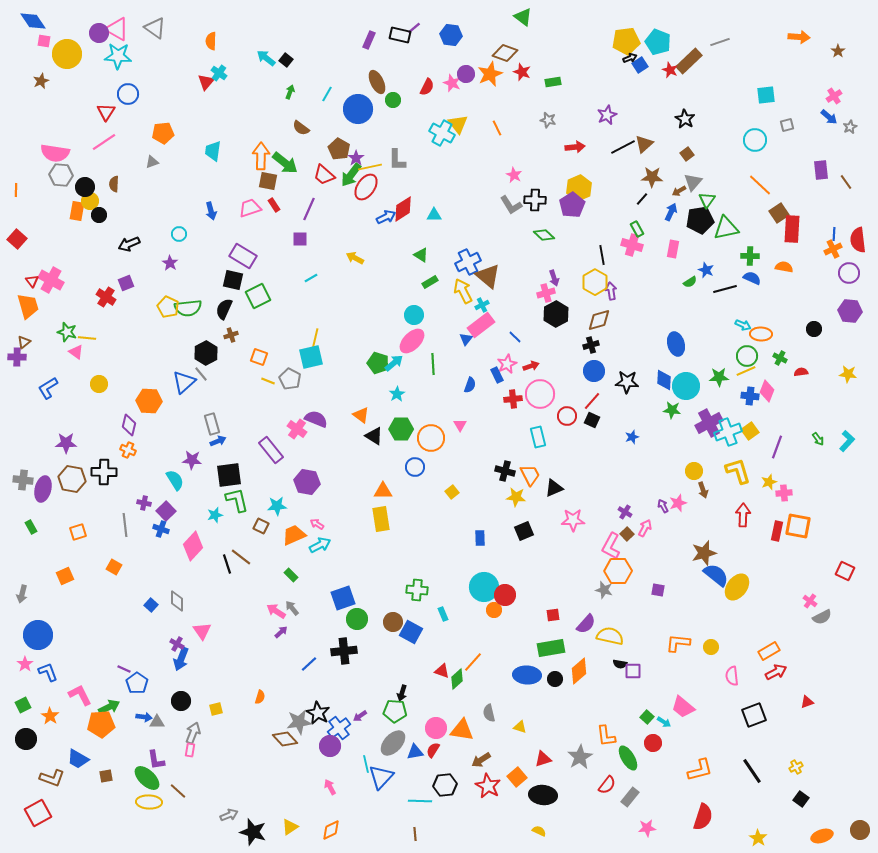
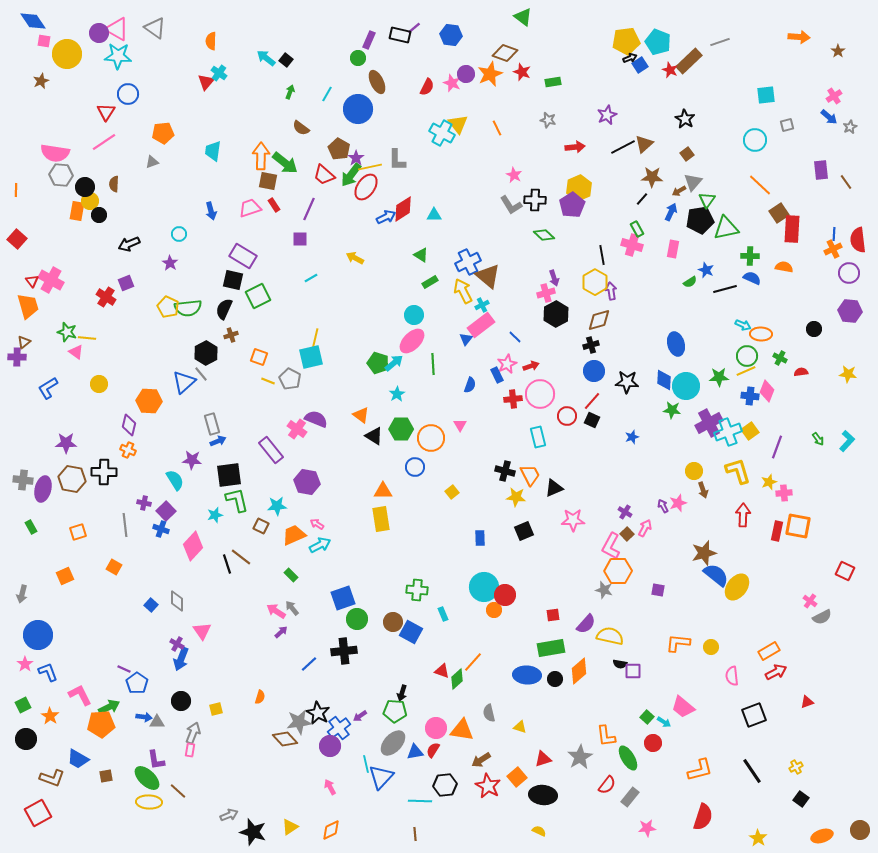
green circle at (393, 100): moved 35 px left, 42 px up
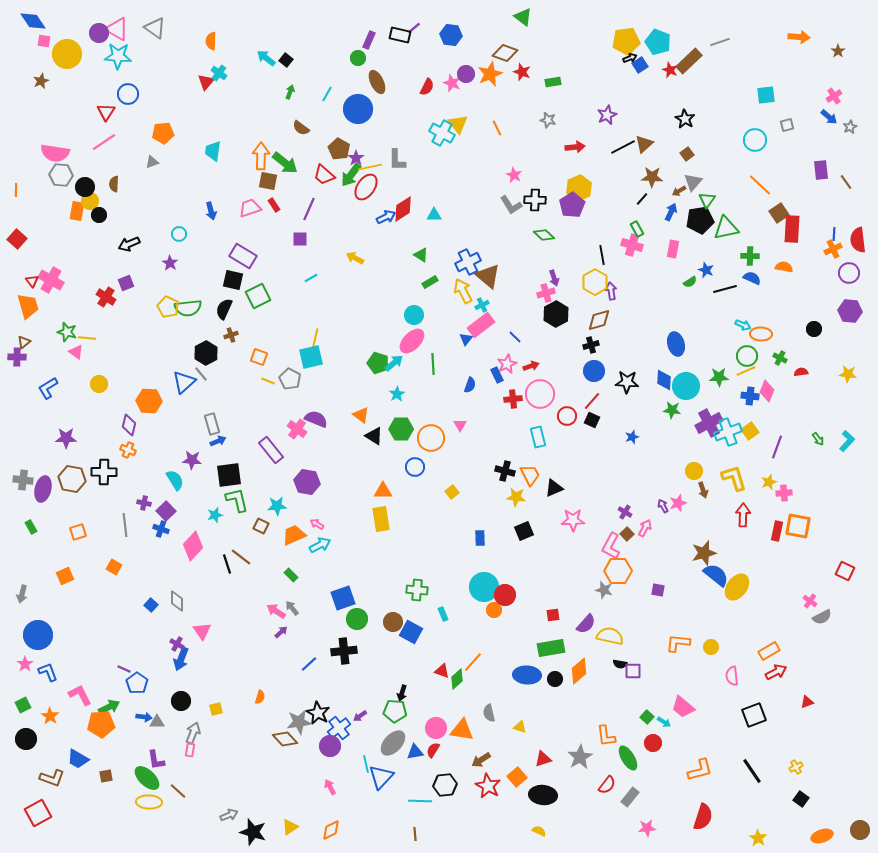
purple star at (66, 443): moved 5 px up
yellow L-shape at (738, 471): moved 4 px left, 7 px down
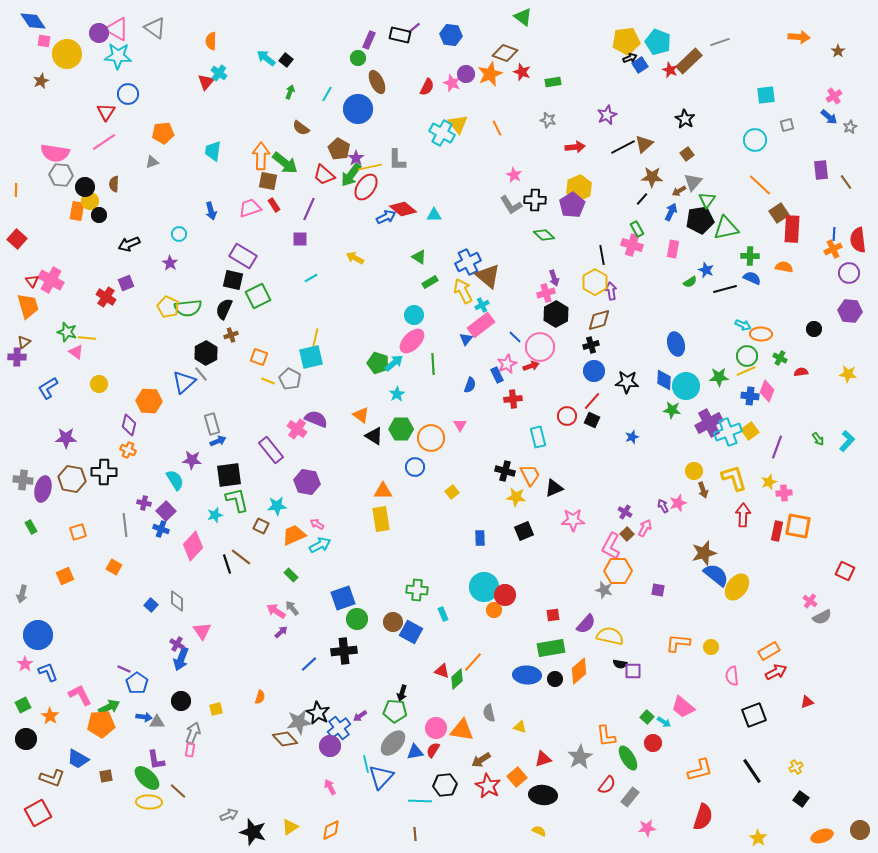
red diamond at (403, 209): rotated 72 degrees clockwise
green triangle at (421, 255): moved 2 px left, 2 px down
pink circle at (540, 394): moved 47 px up
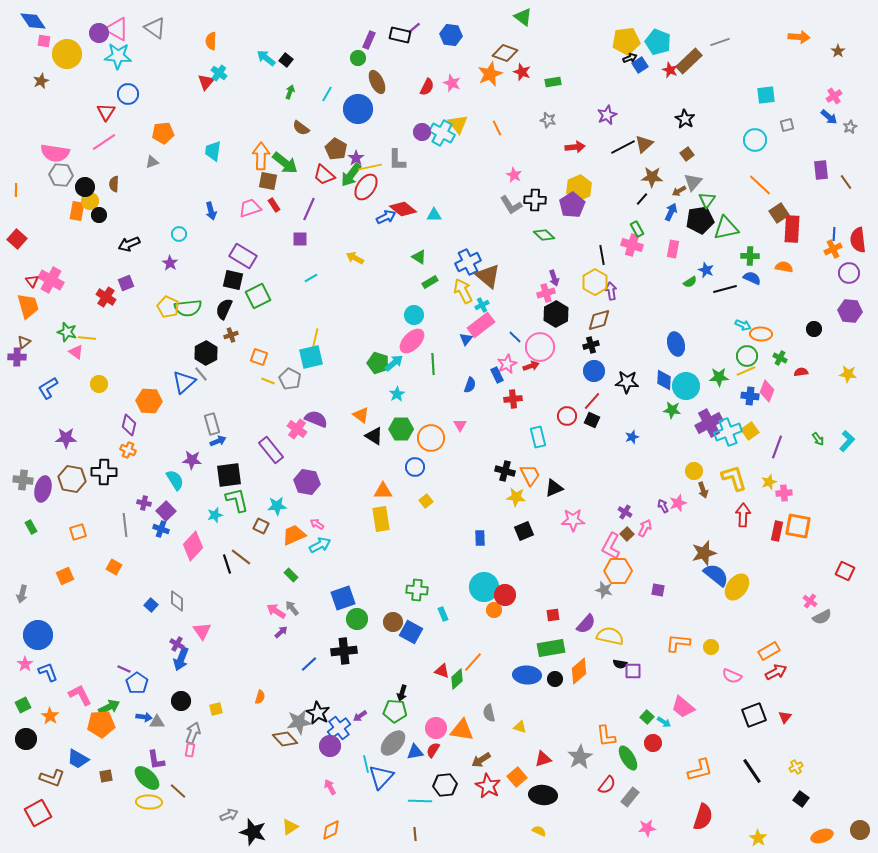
purple circle at (466, 74): moved 44 px left, 58 px down
brown pentagon at (339, 149): moved 3 px left
yellow square at (452, 492): moved 26 px left, 9 px down
pink semicircle at (732, 676): rotated 60 degrees counterclockwise
red triangle at (807, 702): moved 22 px left, 15 px down; rotated 32 degrees counterclockwise
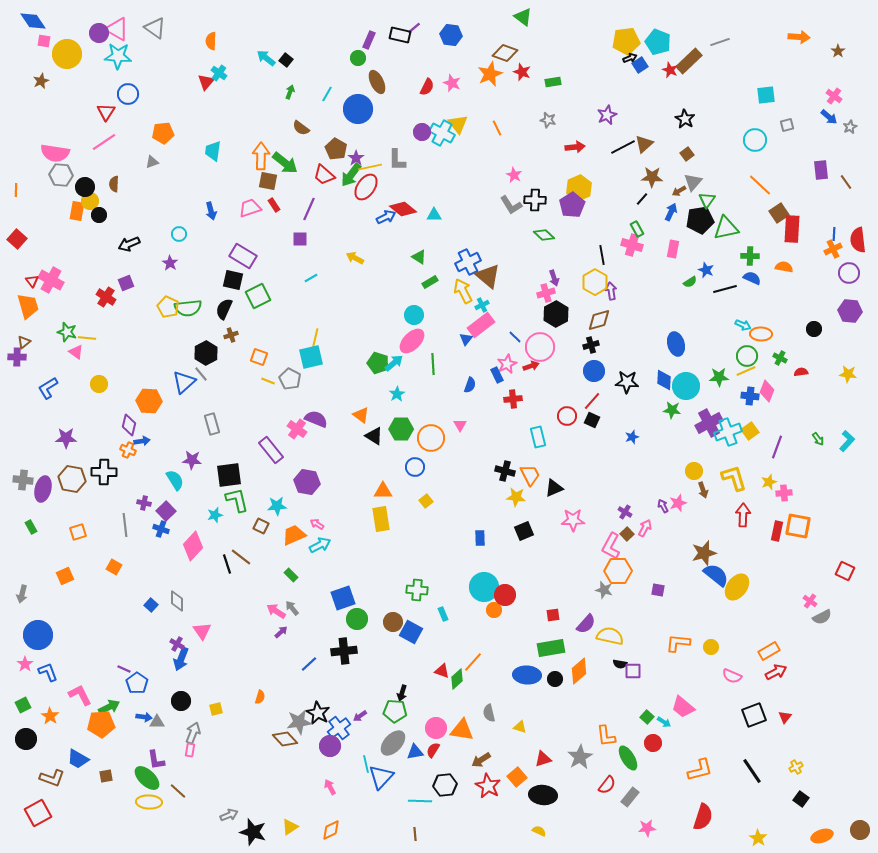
pink cross at (834, 96): rotated 21 degrees counterclockwise
blue arrow at (218, 441): moved 76 px left; rotated 14 degrees clockwise
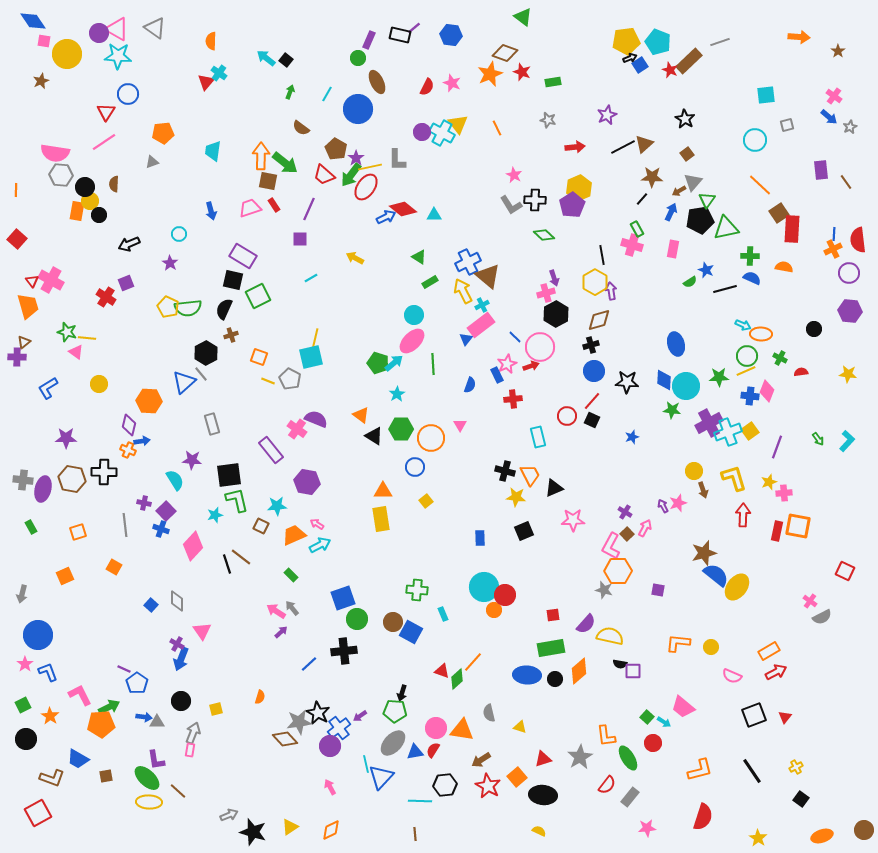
brown circle at (860, 830): moved 4 px right
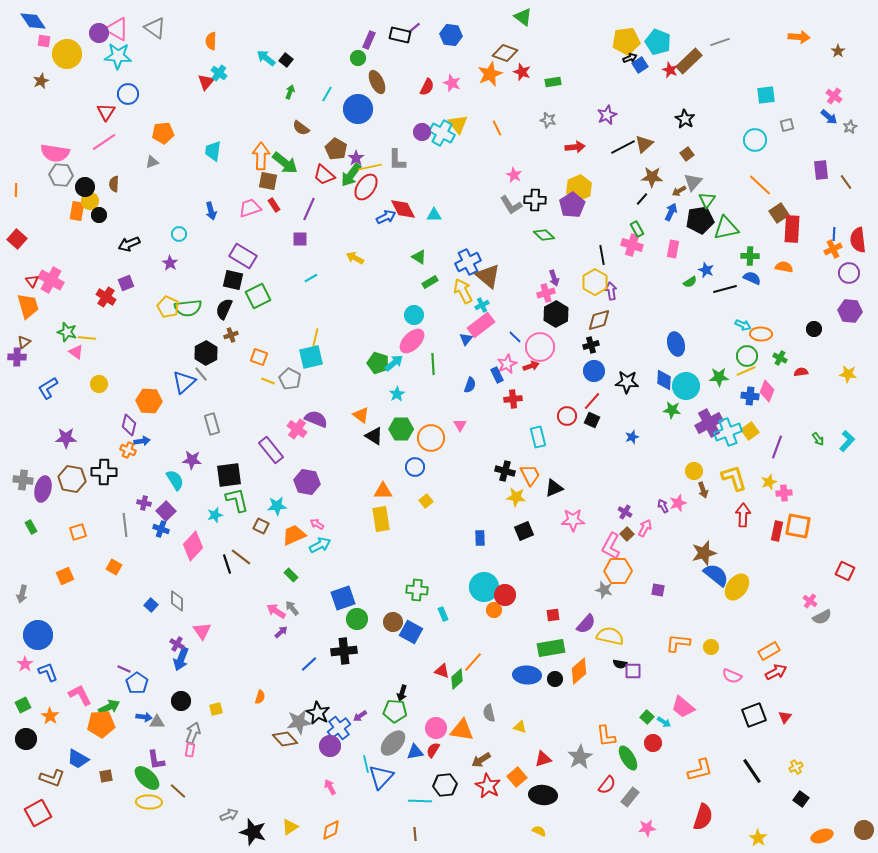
red diamond at (403, 209): rotated 24 degrees clockwise
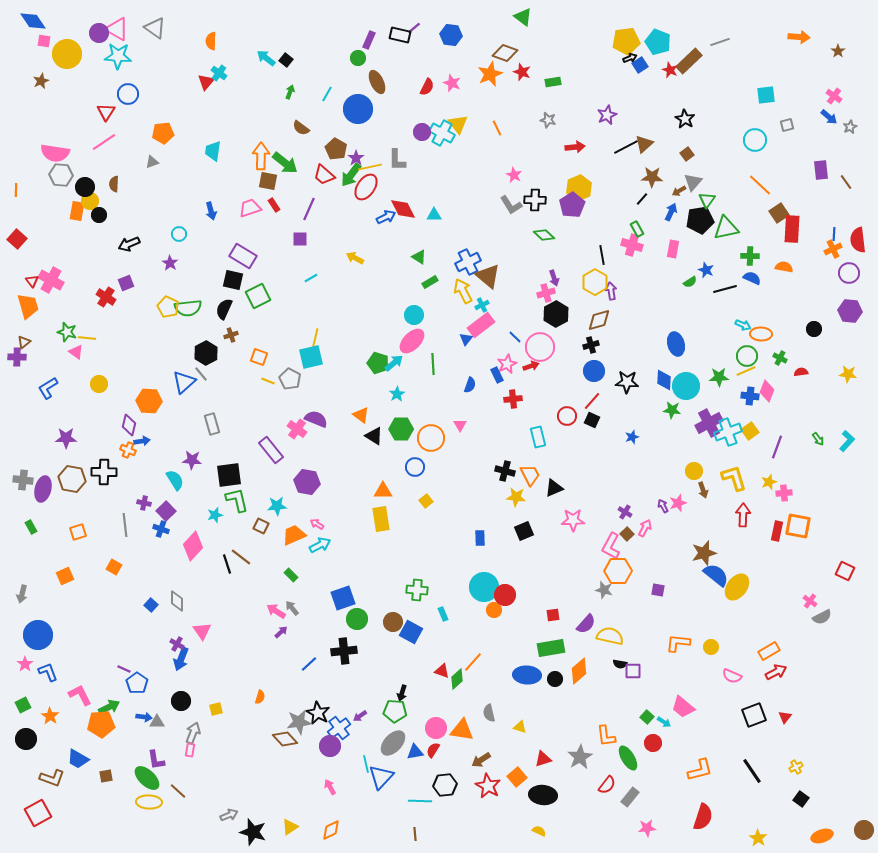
black line at (623, 147): moved 3 px right
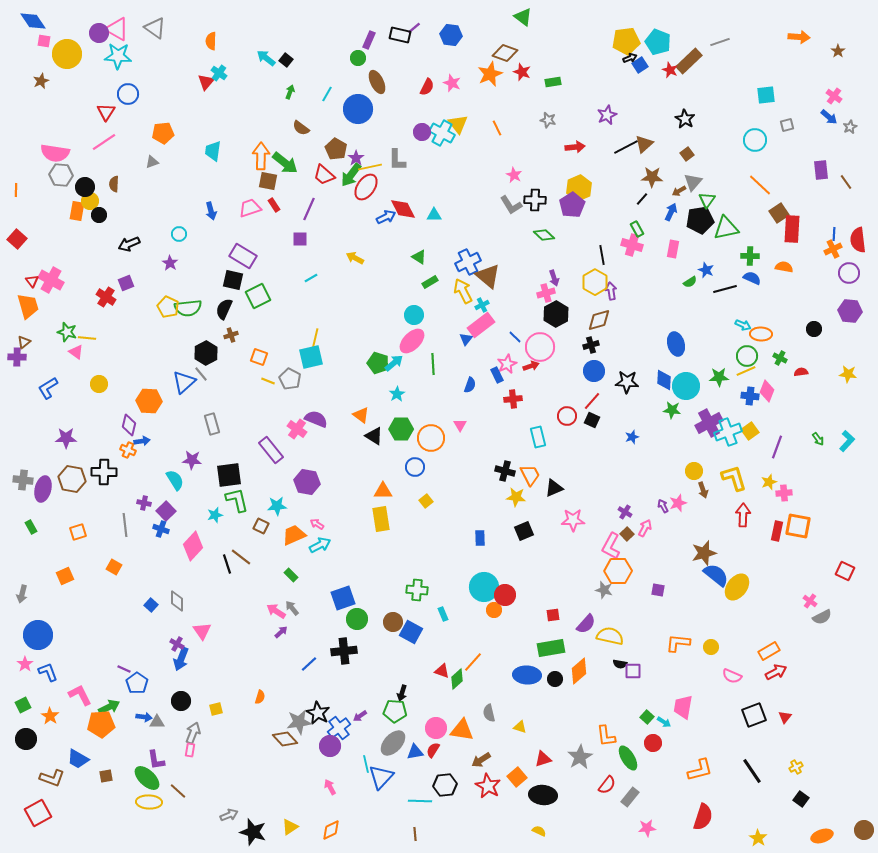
pink trapezoid at (683, 707): rotated 60 degrees clockwise
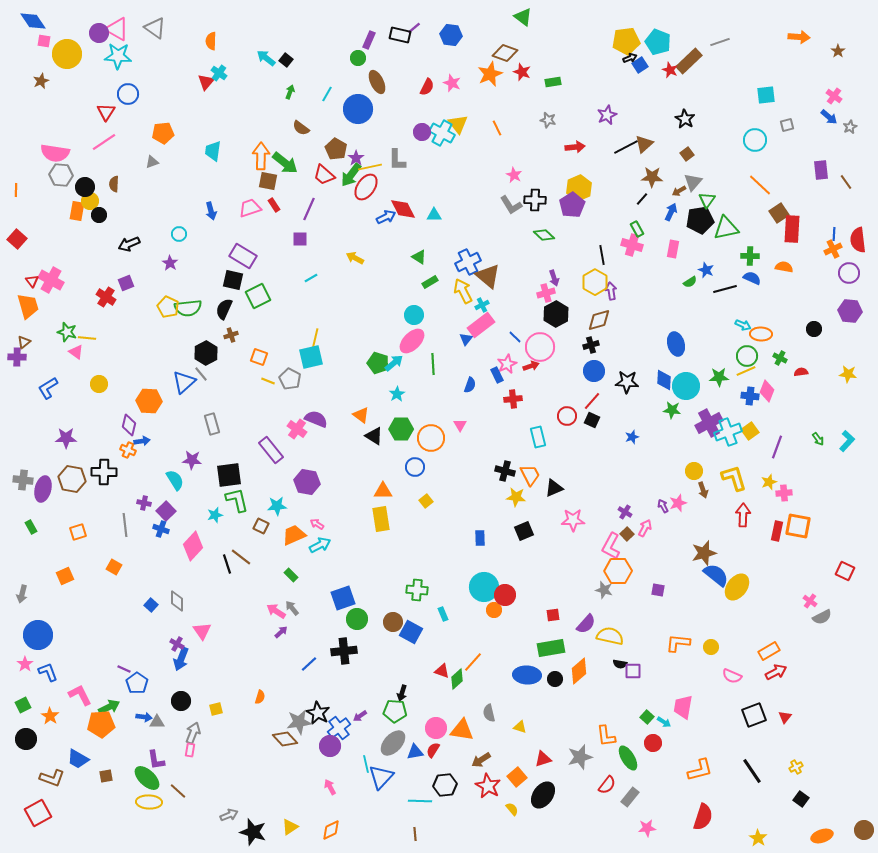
gray star at (580, 757): rotated 15 degrees clockwise
black ellipse at (543, 795): rotated 60 degrees counterclockwise
yellow semicircle at (539, 831): moved 27 px left, 22 px up; rotated 24 degrees clockwise
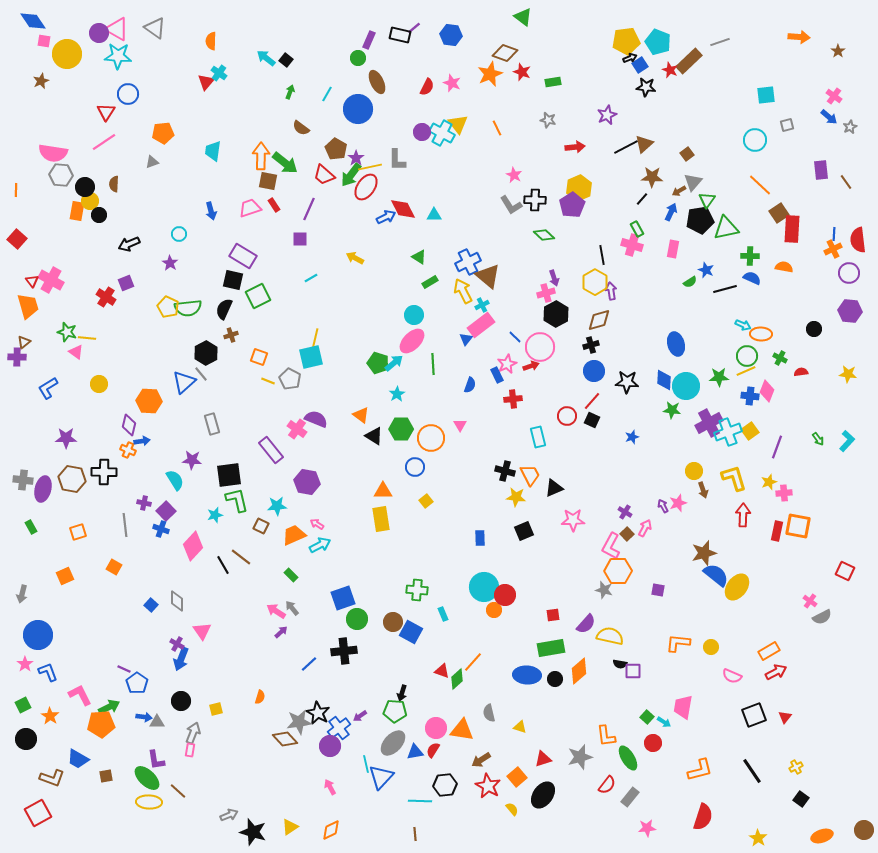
black star at (685, 119): moved 39 px left, 32 px up; rotated 24 degrees counterclockwise
pink semicircle at (55, 153): moved 2 px left
black line at (227, 564): moved 4 px left, 1 px down; rotated 12 degrees counterclockwise
